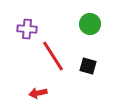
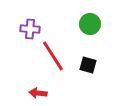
purple cross: moved 3 px right
black square: moved 1 px up
red arrow: rotated 18 degrees clockwise
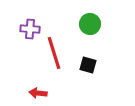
red line: moved 1 px right, 3 px up; rotated 16 degrees clockwise
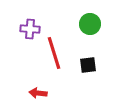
black square: rotated 24 degrees counterclockwise
